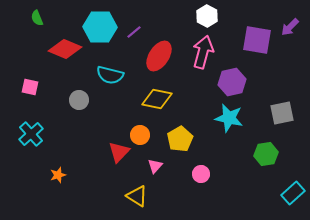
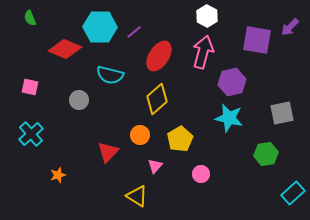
green semicircle: moved 7 px left
yellow diamond: rotated 52 degrees counterclockwise
red triangle: moved 11 px left
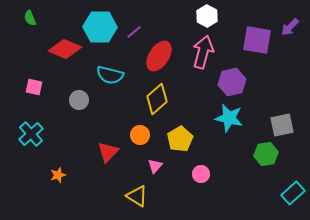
pink square: moved 4 px right
gray square: moved 12 px down
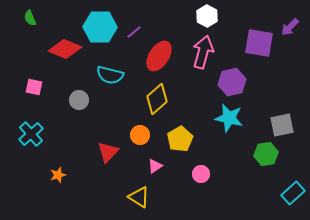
purple square: moved 2 px right, 3 px down
pink triangle: rotated 14 degrees clockwise
yellow triangle: moved 2 px right, 1 px down
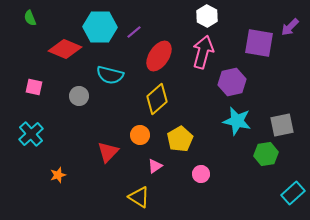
gray circle: moved 4 px up
cyan star: moved 8 px right, 3 px down
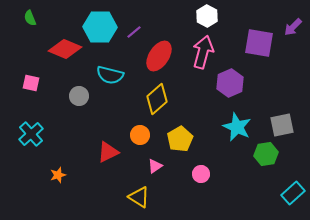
purple arrow: moved 3 px right
purple hexagon: moved 2 px left, 1 px down; rotated 12 degrees counterclockwise
pink square: moved 3 px left, 4 px up
cyan star: moved 6 px down; rotated 12 degrees clockwise
red triangle: rotated 20 degrees clockwise
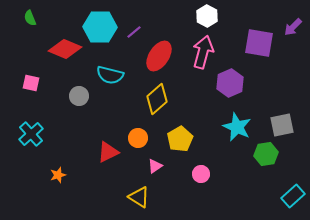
orange circle: moved 2 px left, 3 px down
cyan rectangle: moved 3 px down
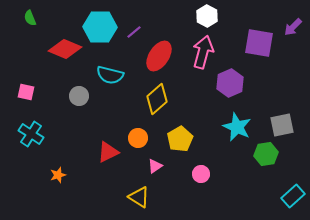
pink square: moved 5 px left, 9 px down
cyan cross: rotated 15 degrees counterclockwise
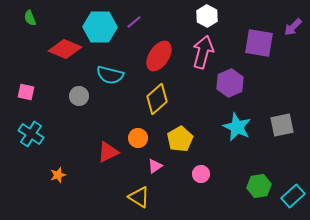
purple line: moved 10 px up
green hexagon: moved 7 px left, 32 px down
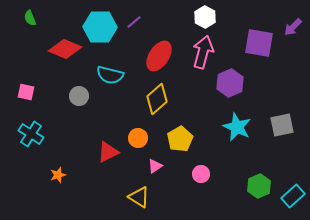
white hexagon: moved 2 px left, 1 px down
green hexagon: rotated 15 degrees counterclockwise
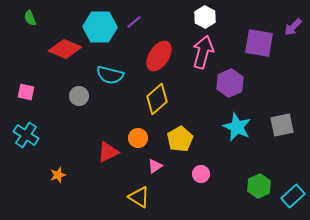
cyan cross: moved 5 px left, 1 px down
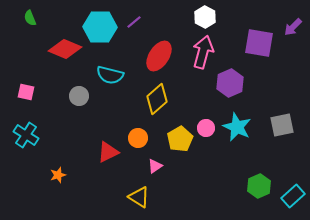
pink circle: moved 5 px right, 46 px up
